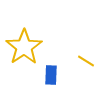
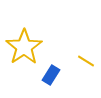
blue rectangle: rotated 30 degrees clockwise
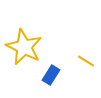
yellow star: rotated 12 degrees counterclockwise
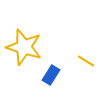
yellow star: rotated 9 degrees counterclockwise
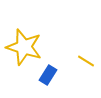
blue rectangle: moved 3 px left
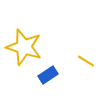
blue rectangle: rotated 24 degrees clockwise
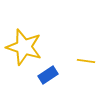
yellow line: rotated 24 degrees counterclockwise
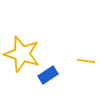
yellow star: moved 2 px left, 7 px down
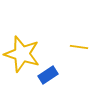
yellow line: moved 7 px left, 14 px up
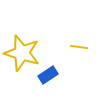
yellow star: moved 1 px up
